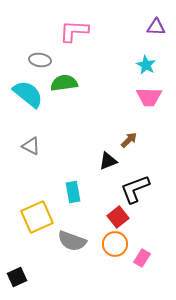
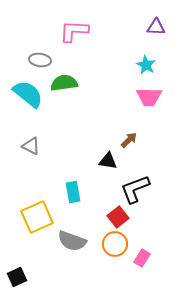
black triangle: rotated 30 degrees clockwise
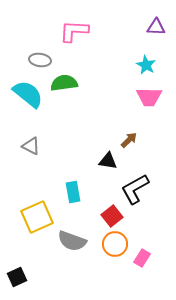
black L-shape: rotated 8 degrees counterclockwise
red square: moved 6 px left, 1 px up
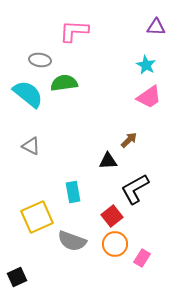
pink trapezoid: rotated 36 degrees counterclockwise
black triangle: rotated 12 degrees counterclockwise
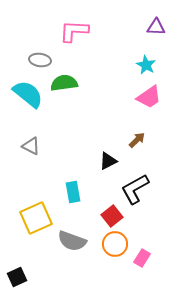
brown arrow: moved 8 px right
black triangle: rotated 24 degrees counterclockwise
yellow square: moved 1 px left, 1 px down
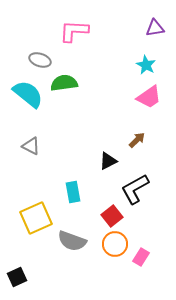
purple triangle: moved 1 px left, 1 px down; rotated 12 degrees counterclockwise
gray ellipse: rotated 10 degrees clockwise
pink rectangle: moved 1 px left, 1 px up
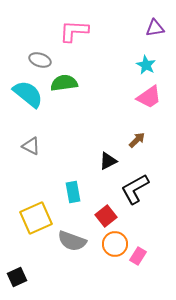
red square: moved 6 px left
pink rectangle: moved 3 px left, 1 px up
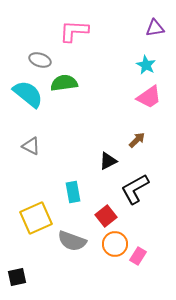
black square: rotated 12 degrees clockwise
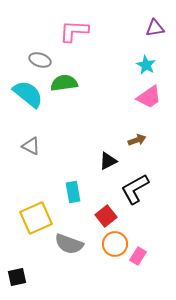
brown arrow: rotated 24 degrees clockwise
gray semicircle: moved 3 px left, 3 px down
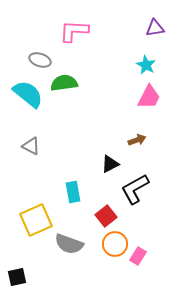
pink trapezoid: rotated 28 degrees counterclockwise
black triangle: moved 2 px right, 3 px down
yellow square: moved 2 px down
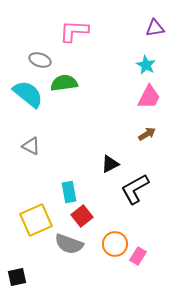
brown arrow: moved 10 px right, 6 px up; rotated 12 degrees counterclockwise
cyan rectangle: moved 4 px left
red square: moved 24 px left
